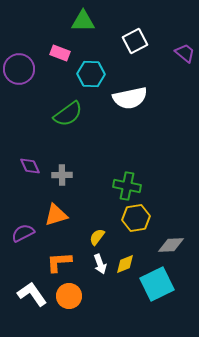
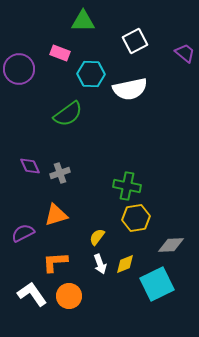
white semicircle: moved 9 px up
gray cross: moved 2 px left, 2 px up; rotated 18 degrees counterclockwise
orange L-shape: moved 4 px left
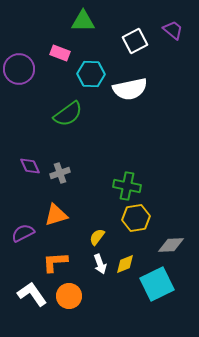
purple trapezoid: moved 12 px left, 23 px up
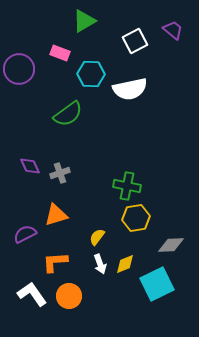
green triangle: moved 1 px right; rotated 30 degrees counterclockwise
purple semicircle: moved 2 px right, 1 px down
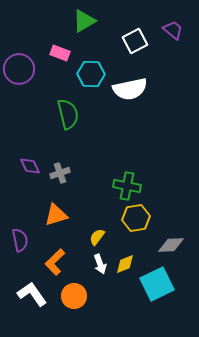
green semicircle: rotated 68 degrees counterclockwise
purple semicircle: moved 5 px left, 6 px down; rotated 105 degrees clockwise
orange L-shape: rotated 40 degrees counterclockwise
orange circle: moved 5 px right
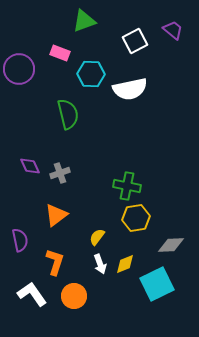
green triangle: rotated 10 degrees clockwise
orange triangle: rotated 20 degrees counterclockwise
orange L-shape: rotated 152 degrees clockwise
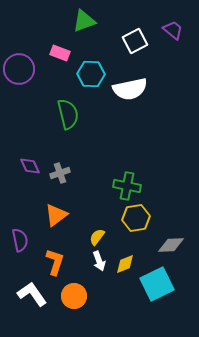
white arrow: moved 1 px left, 3 px up
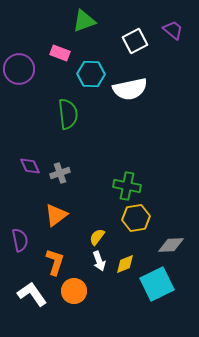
green semicircle: rotated 8 degrees clockwise
orange circle: moved 5 px up
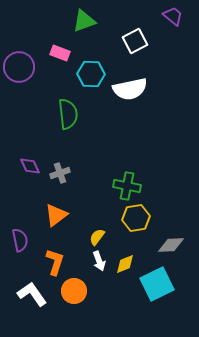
purple trapezoid: moved 14 px up
purple circle: moved 2 px up
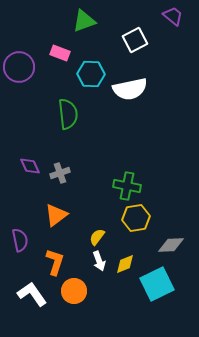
white square: moved 1 px up
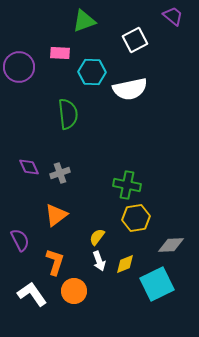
pink rectangle: rotated 18 degrees counterclockwise
cyan hexagon: moved 1 px right, 2 px up
purple diamond: moved 1 px left, 1 px down
green cross: moved 1 px up
purple semicircle: rotated 15 degrees counterclockwise
